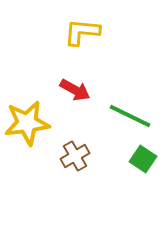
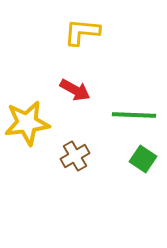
green line: moved 4 px right, 1 px up; rotated 24 degrees counterclockwise
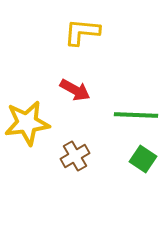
green line: moved 2 px right
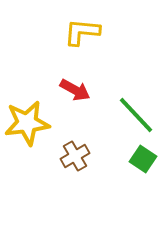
green line: rotated 45 degrees clockwise
